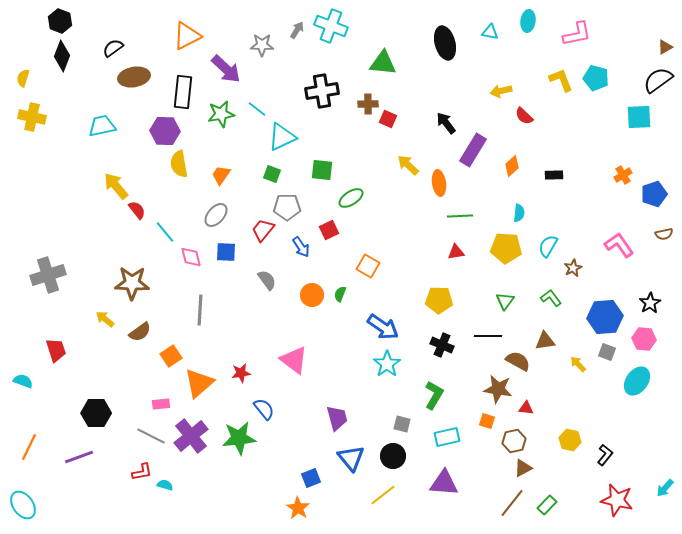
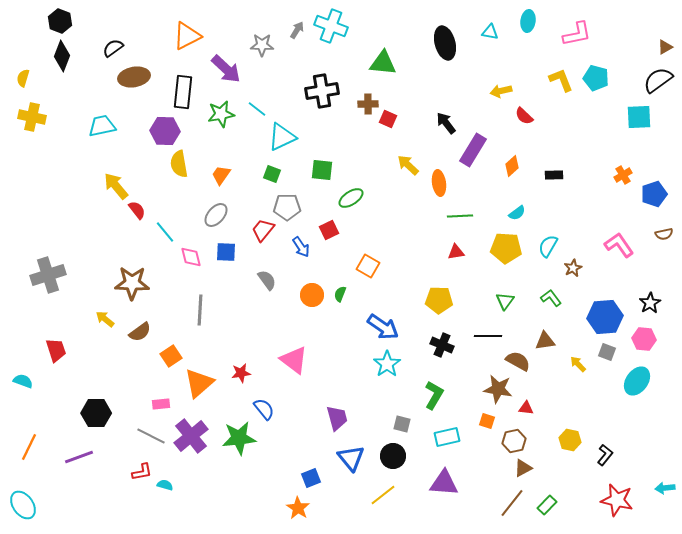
cyan semicircle at (519, 213): moved 2 px left; rotated 48 degrees clockwise
cyan arrow at (665, 488): rotated 42 degrees clockwise
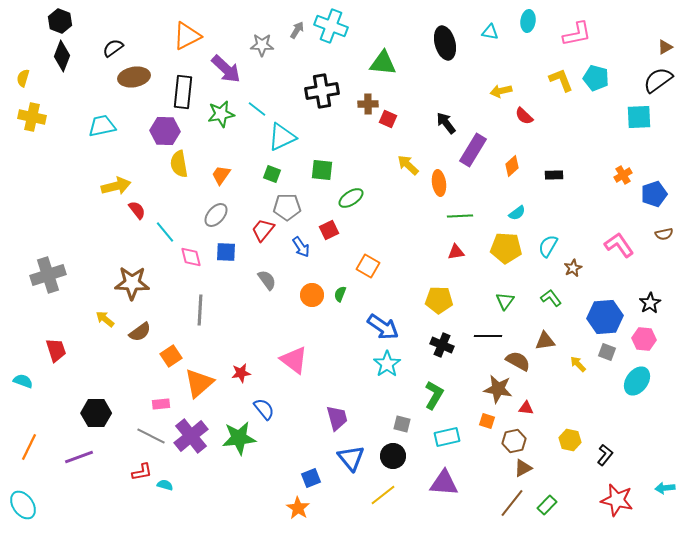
yellow arrow at (116, 186): rotated 116 degrees clockwise
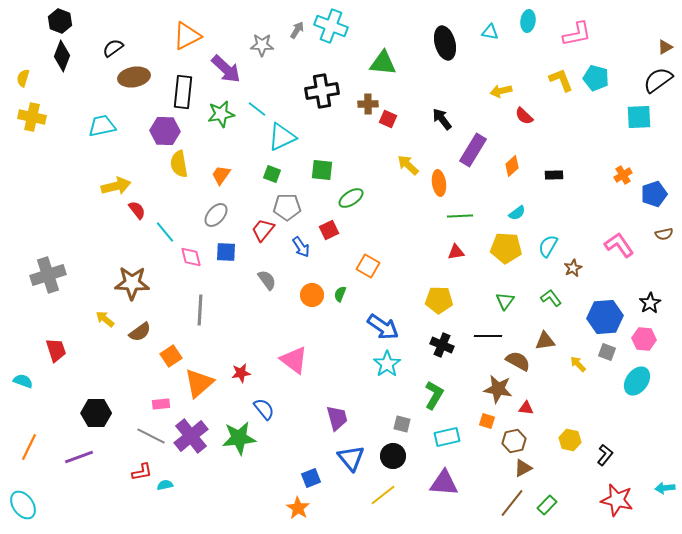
black arrow at (446, 123): moved 4 px left, 4 px up
cyan semicircle at (165, 485): rotated 28 degrees counterclockwise
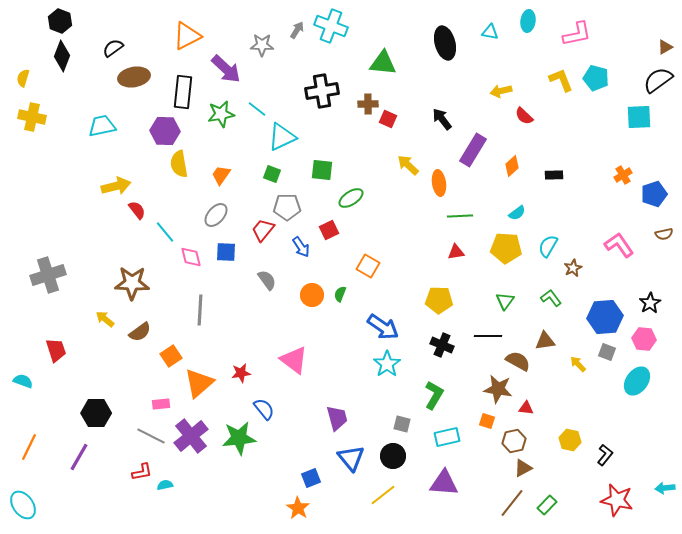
purple line at (79, 457): rotated 40 degrees counterclockwise
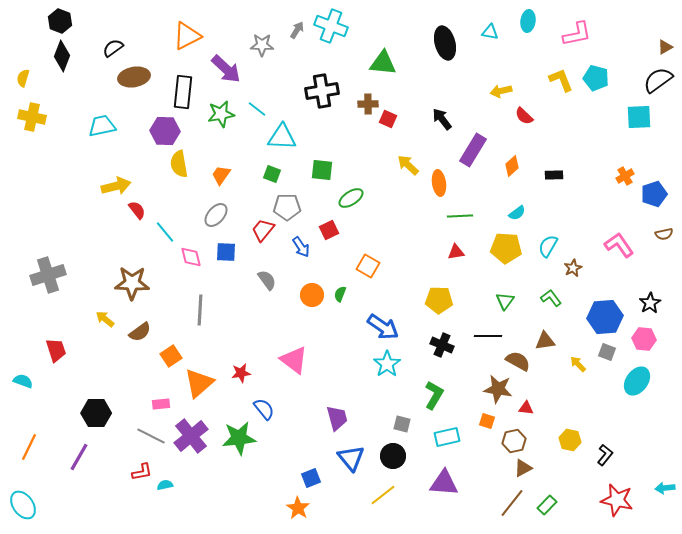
cyan triangle at (282, 137): rotated 28 degrees clockwise
orange cross at (623, 175): moved 2 px right, 1 px down
